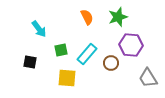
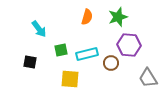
orange semicircle: rotated 42 degrees clockwise
purple hexagon: moved 2 px left
cyan rectangle: rotated 35 degrees clockwise
yellow square: moved 3 px right, 1 px down
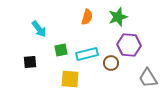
black square: rotated 16 degrees counterclockwise
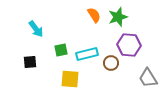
orange semicircle: moved 7 px right, 2 px up; rotated 49 degrees counterclockwise
cyan arrow: moved 3 px left
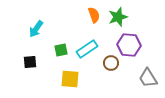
orange semicircle: rotated 14 degrees clockwise
cyan arrow: rotated 72 degrees clockwise
cyan rectangle: moved 5 px up; rotated 20 degrees counterclockwise
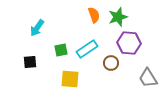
cyan arrow: moved 1 px right, 1 px up
purple hexagon: moved 2 px up
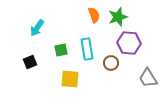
cyan rectangle: rotated 65 degrees counterclockwise
black square: rotated 16 degrees counterclockwise
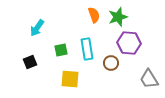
gray trapezoid: moved 1 px right, 1 px down
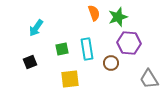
orange semicircle: moved 2 px up
cyan arrow: moved 1 px left
green square: moved 1 px right, 1 px up
yellow square: rotated 12 degrees counterclockwise
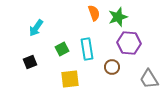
green square: rotated 16 degrees counterclockwise
brown circle: moved 1 px right, 4 px down
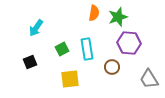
orange semicircle: rotated 28 degrees clockwise
